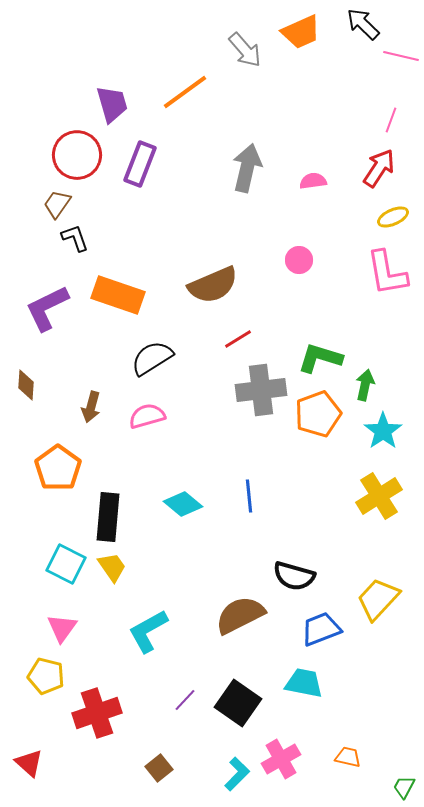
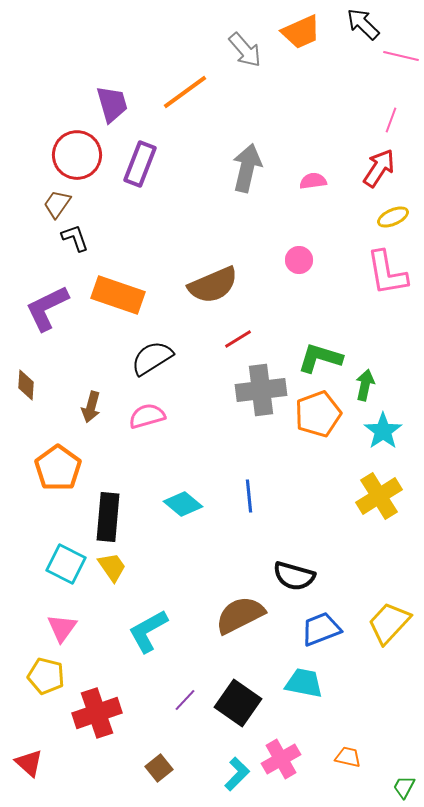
yellow trapezoid at (378, 599): moved 11 px right, 24 px down
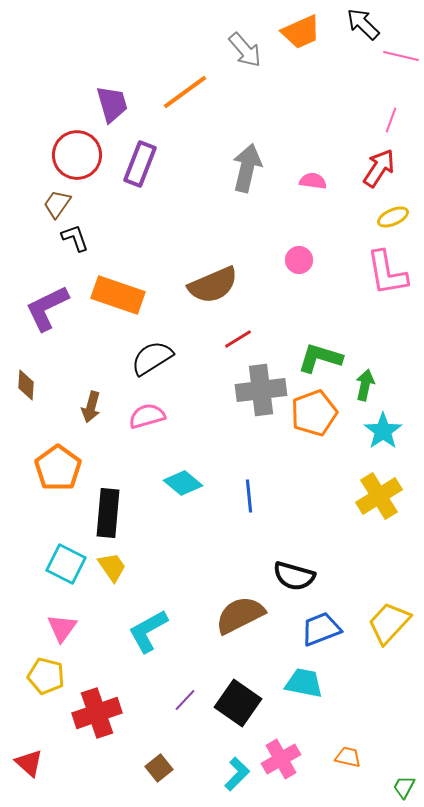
pink semicircle at (313, 181): rotated 16 degrees clockwise
orange pentagon at (318, 414): moved 4 px left, 1 px up
cyan diamond at (183, 504): moved 21 px up
black rectangle at (108, 517): moved 4 px up
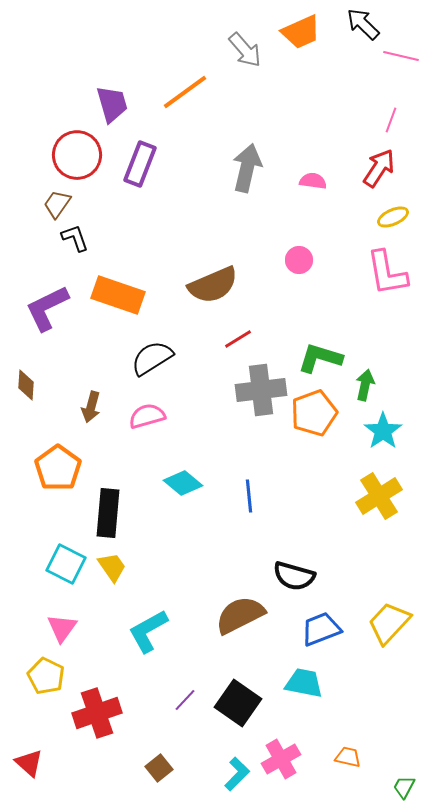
yellow pentagon at (46, 676): rotated 12 degrees clockwise
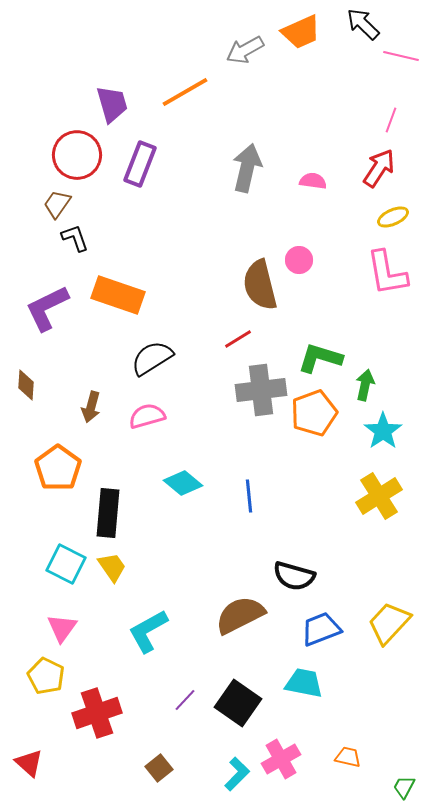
gray arrow at (245, 50): rotated 102 degrees clockwise
orange line at (185, 92): rotated 6 degrees clockwise
brown semicircle at (213, 285): moved 47 px right; rotated 99 degrees clockwise
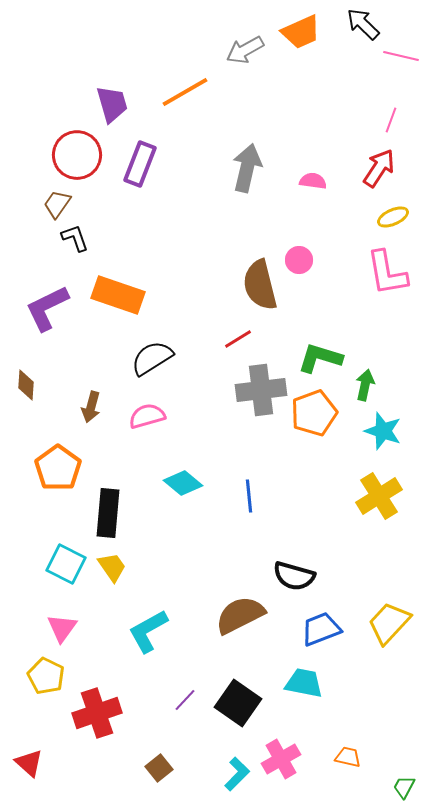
cyan star at (383, 431): rotated 18 degrees counterclockwise
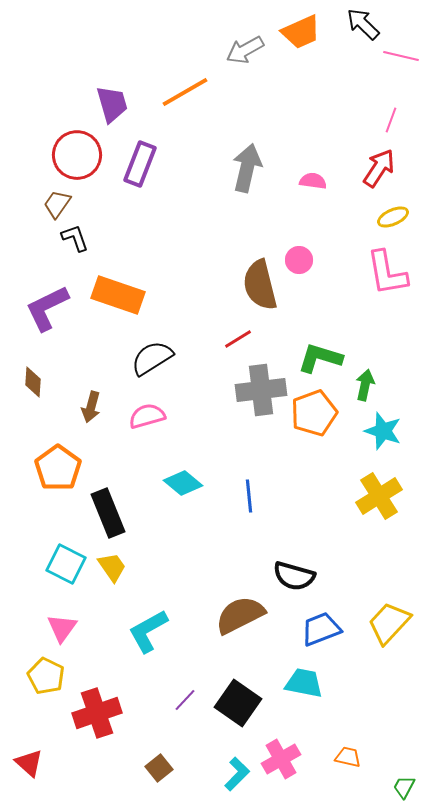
brown diamond at (26, 385): moved 7 px right, 3 px up
black rectangle at (108, 513): rotated 27 degrees counterclockwise
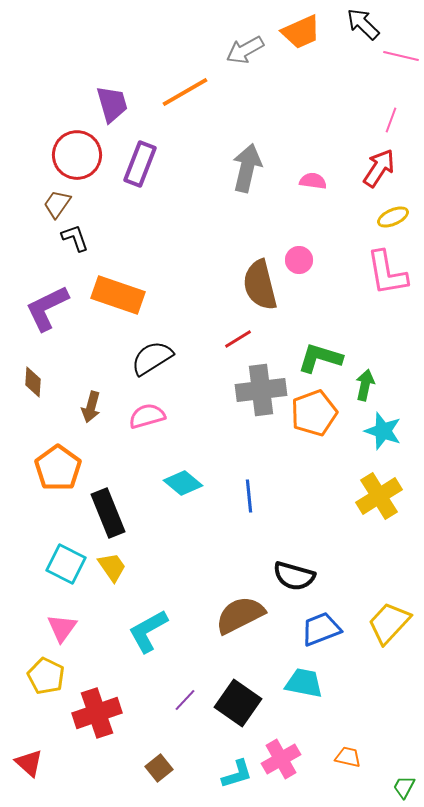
cyan L-shape at (237, 774): rotated 28 degrees clockwise
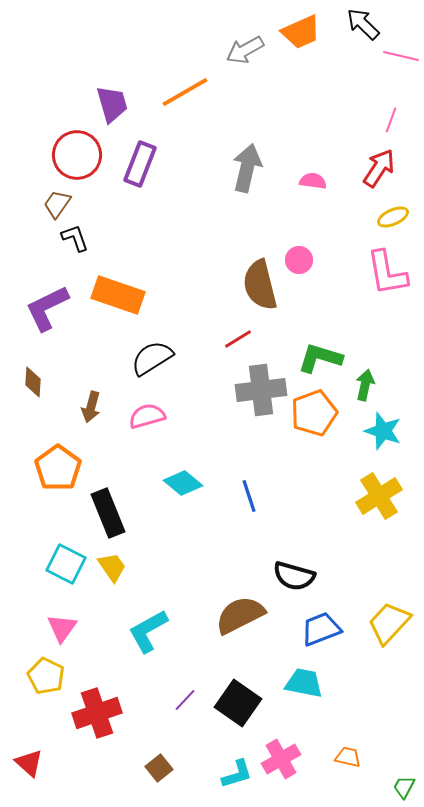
blue line at (249, 496): rotated 12 degrees counterclockwise
